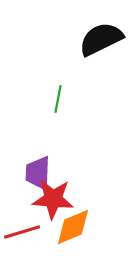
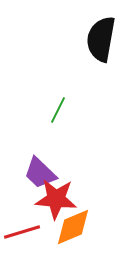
black semicircle: rotated 54 degrees counterclockwise
green line: moved 11 px down; rotated 16 degrees clockwise
purple trapezoid: moved 2 px right; rotated 48 degrees counterclockwise
red star: moved 3 px right
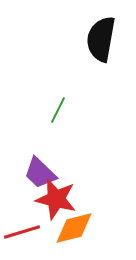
red star: rotated 9 degrees clockwise
orange diamond: moved 1 px right, 1 px down; rotated 9 degrees clockwise
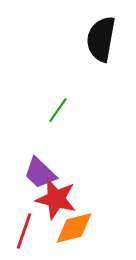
green line: rotated 8 degrees clockwise
red line: moved 2 px right, 1 px up; rotated 54 degrees counterclockwise
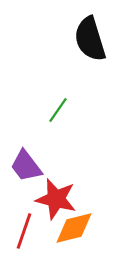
black semicircle: moved 11 px left; rotated 27 degrees counterclockwise
purple trapezoid: moved 14 px left, 7 px up; rotated 9 degrees clockwise
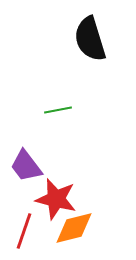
green line: rotated 44 degrees clockwise
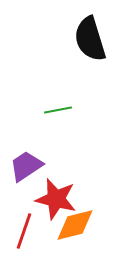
purple trapezoid: rotated 93 degrees clockwise
orange diamond: moved 1 px right, 3 px up
